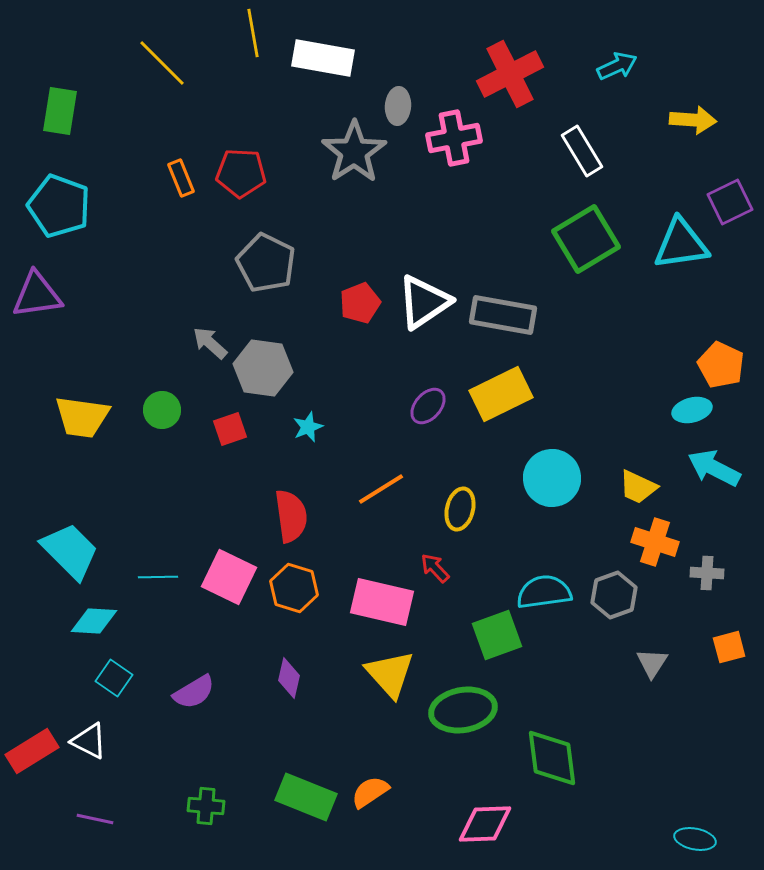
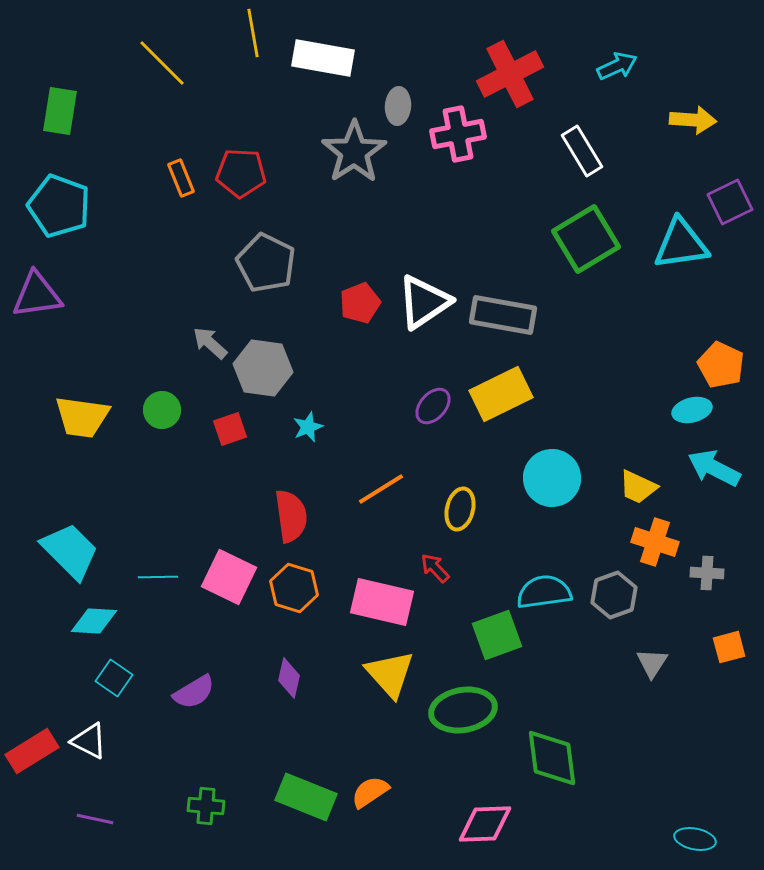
pink cross at (454, 138): moved 4 px right, 4 px up
purple ellipse at (428, 406): moved 5 px right
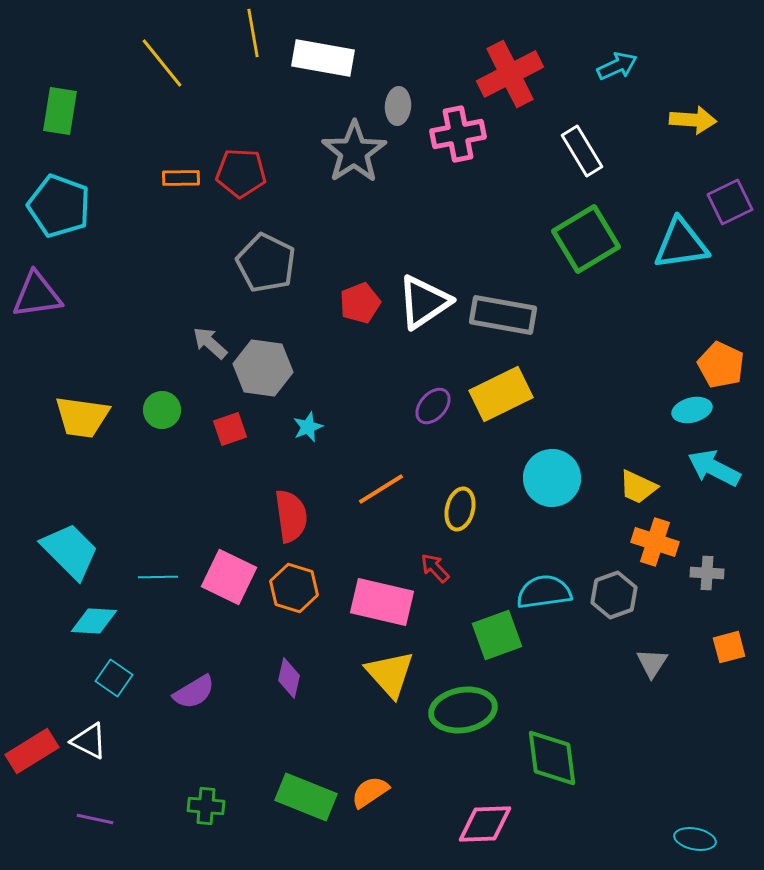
yellow line at (162, 63): rotated 6 degrees clockwise
orange rectangle at (181, 178): rotated 69 degrees counterclockwise
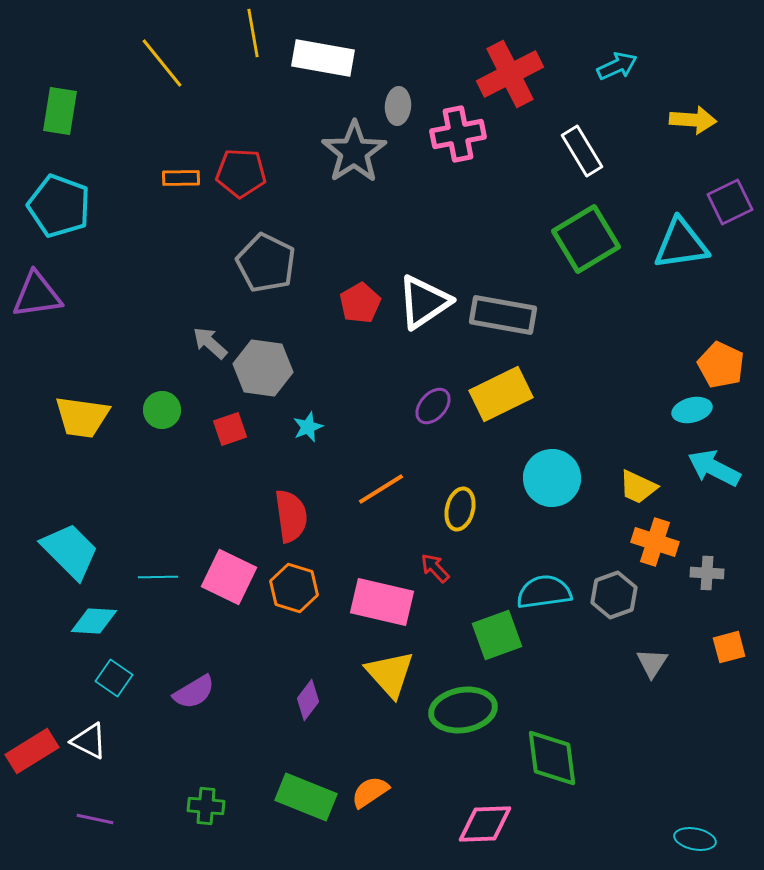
red pentagon at (360, 303): rotated 9 degrees counterclockwise
purple diamond at (289, 678): moved 19 px right, 22 px down; rotated 24 degrees clockwise
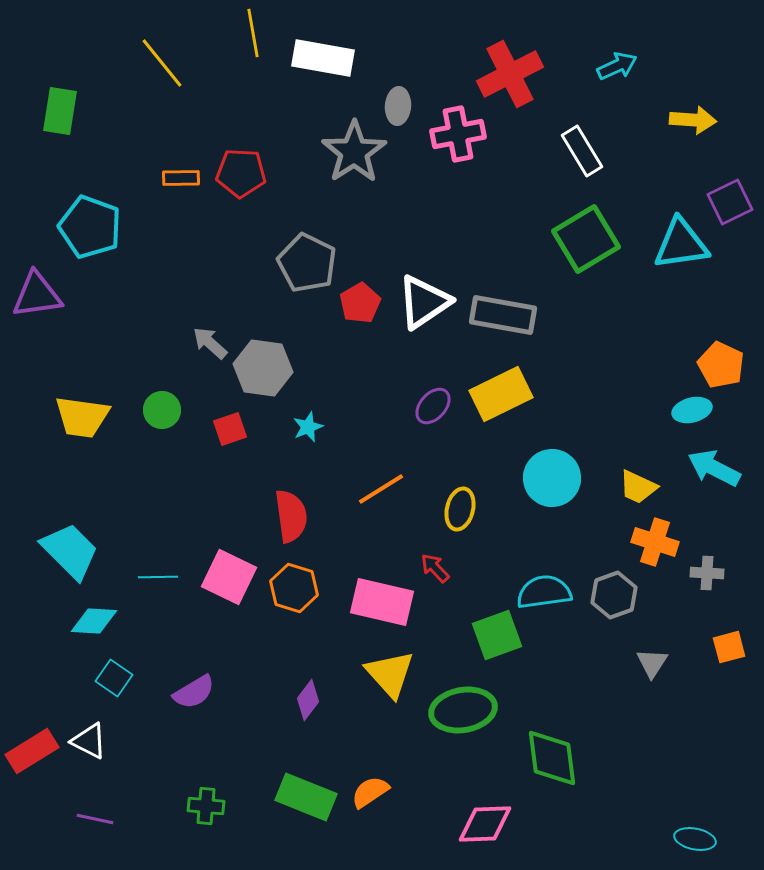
cyan pentagon at (59, 206): moved 31 px right, 21 px down
gray pentagon at (266, 263): moved 41 px right
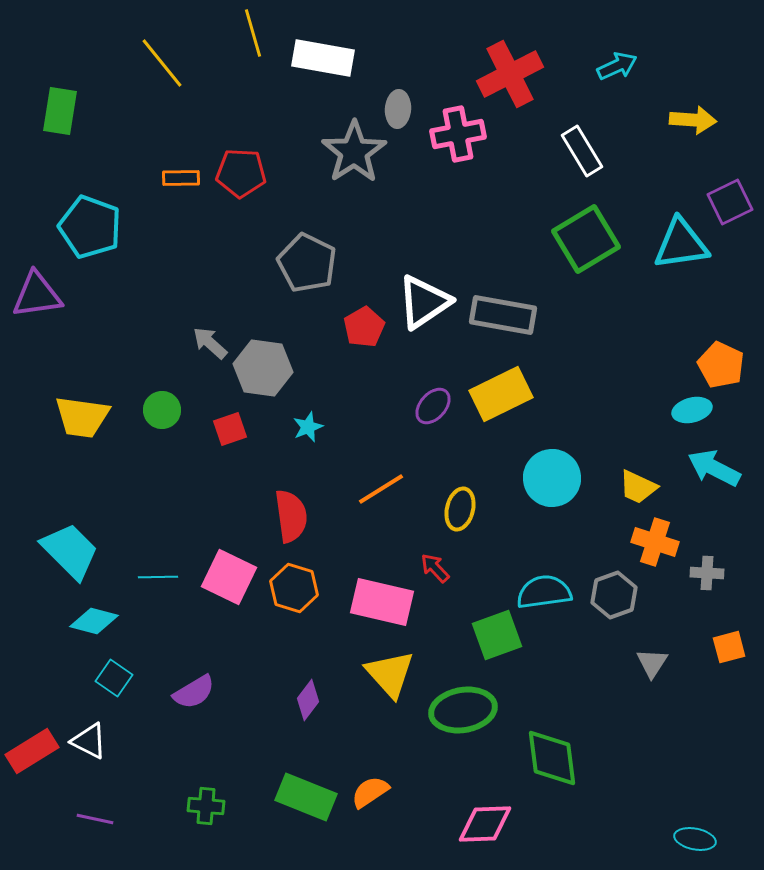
yellow line at (253, 33): rotated 6 degrees counterclockwise
gray ellipse at (398, 106): moved 3 px down
red pentagon at (360, 303): moved 4 px right, 24 px down
cyan diamond at (94, 621): rotated 12 degrees clockwise
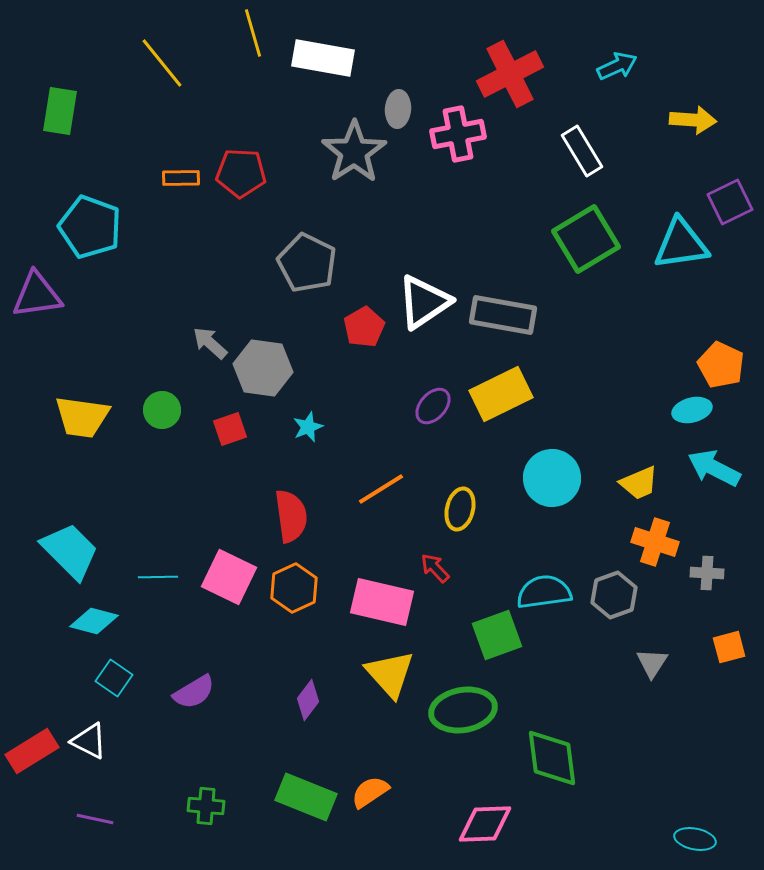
yellow trapezoid at (638, 487): moved 1 px right, 4 px up; rotated 48 degrees counterclockwise
orange hexagon at (294, 588): rotated 18 degrees clockwise
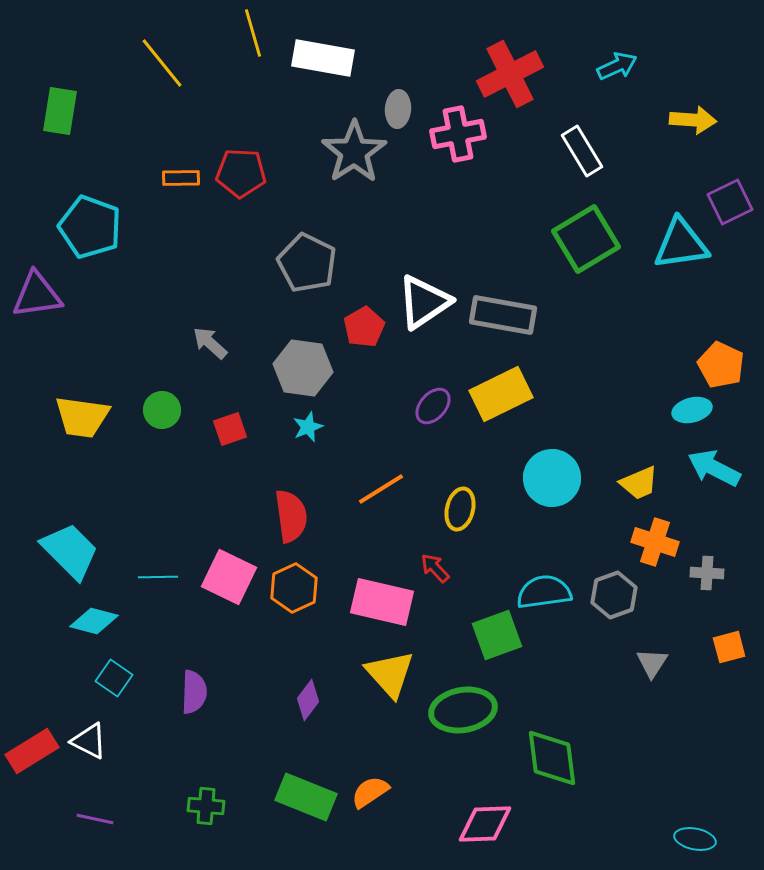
gray hexagon at (263, 368): moved 40 px right
purple semicircle at (194, 692): rotated 57 degrees counterclockwise
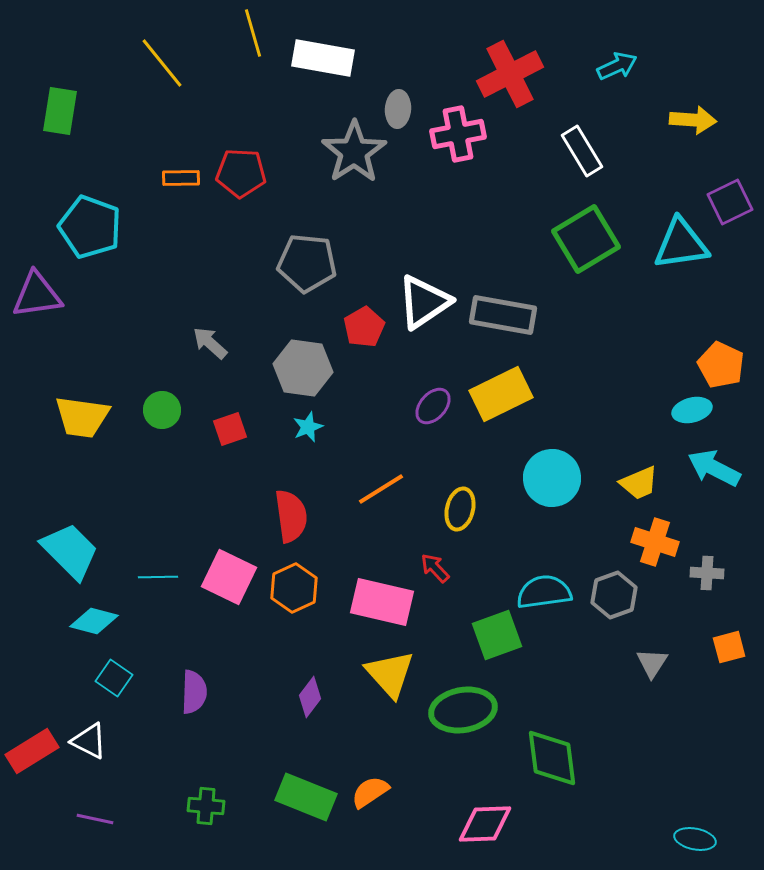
gray pentagon at (307, 263): rotated 20 degrees counterclockwise
purple diamond at (308, 700): moved 2 px right, 3 px up
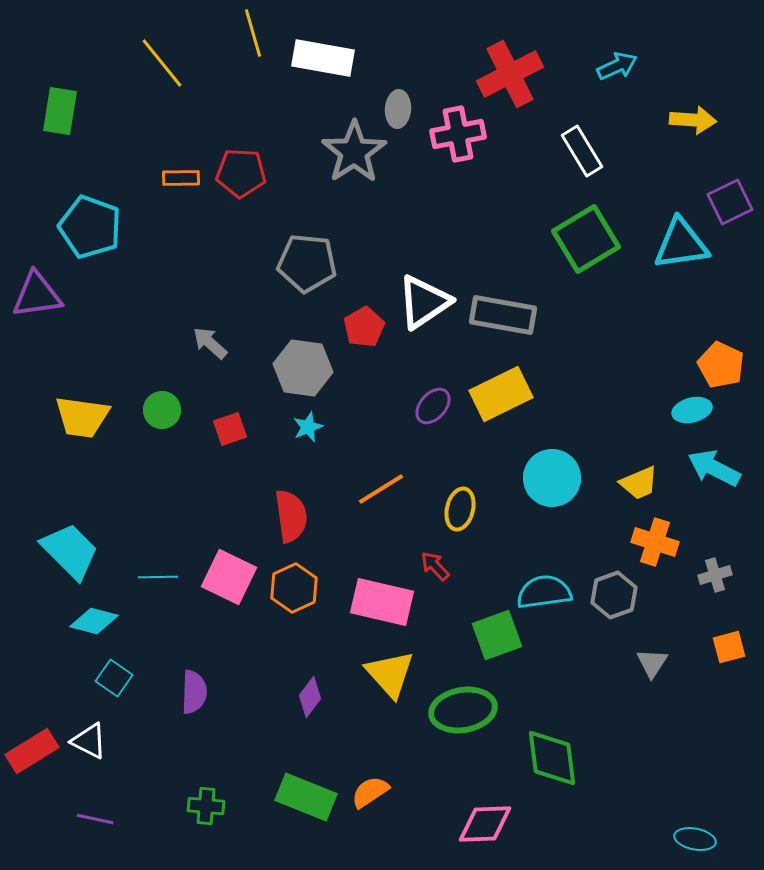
red arrow at (435, 568): moved 2 px up
gray cross at (707, 573): moved 8 px right, 2 px down; rotated 20 degrees counterclockwise
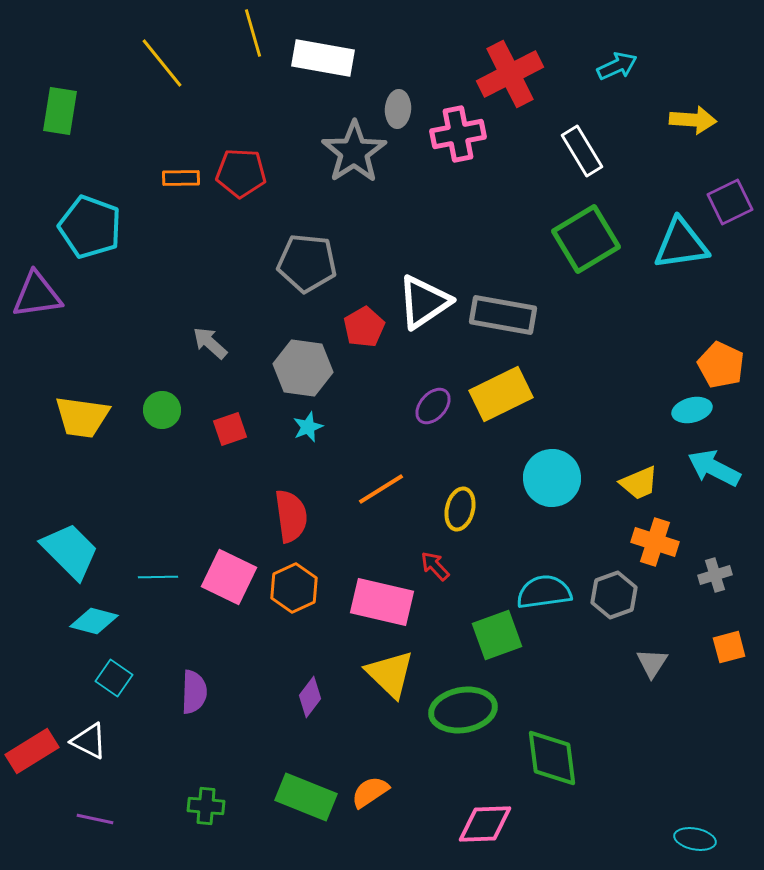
yellow triangle at (390, 674): rotated 4 degrees counterclockwise
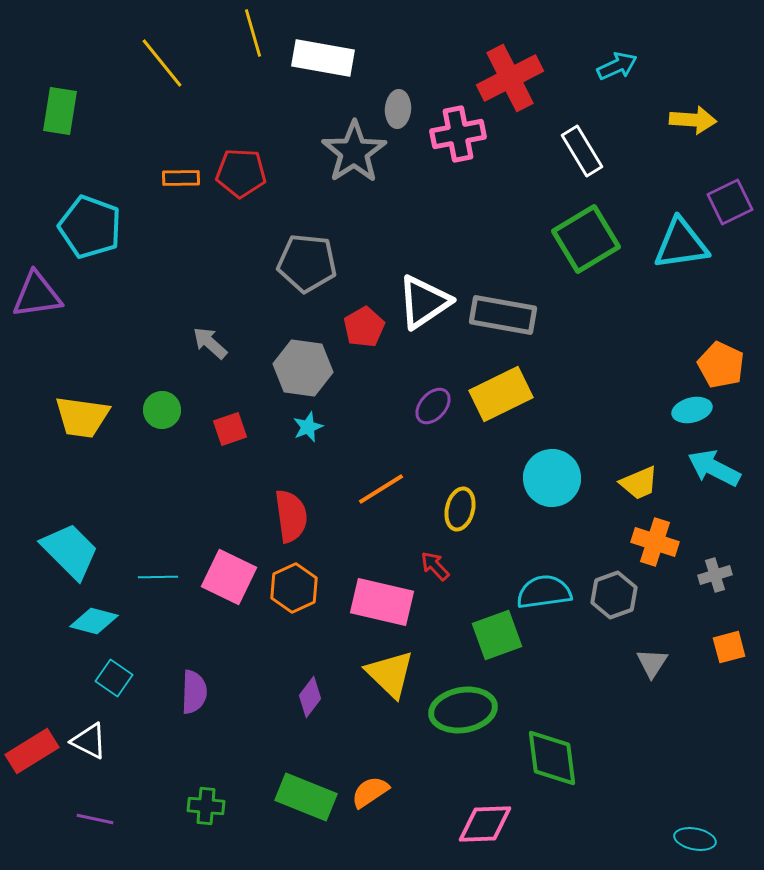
red cross at (510, 74): moved 4 px down
